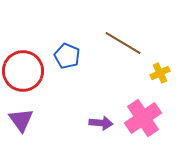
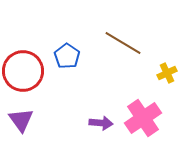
blue pentagon: rotated 10 degrees clockwise
yellow cross: moved 7 px right
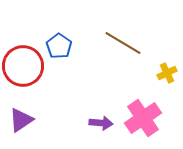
blue pentagon: moved 8 px left, 10 px up
red circle: moved 5 px up
purple triangle: rotated 32 degrees clockwise
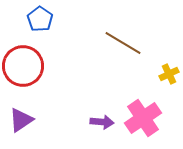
blue pentagon: moved 19 px left, 27 px up
yellow cross: moved 2 px right, 1 px down
purple arrow: moved 1 px right, 1 px up
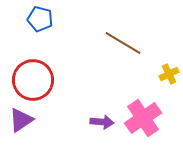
blue pentagon: rotated 20 degrees counterclockwise
red circle: moved 10 px right, 14 px down
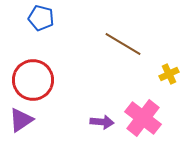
blue pentagon: moved 1 px right, 1 px up
brown line: moved 1 px down
pink cross: rotated 18 degrees counterclockwise
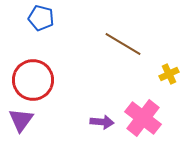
purple triangle: rotated 20 degrees counterclockwise
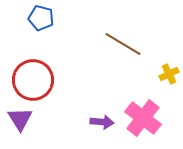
purple triangle: moved 1 px left, 1 px up; rotated 8 degrees counterclockwise
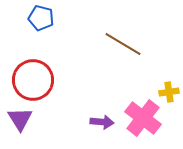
yellow cross: moved 18 px down; rotated 18 degrees clockwise
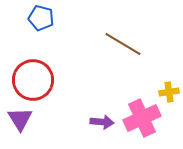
pink cross: moved 1 px left; rotated 27 degrees clockwise
